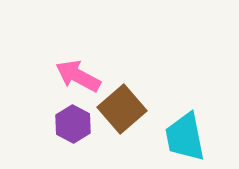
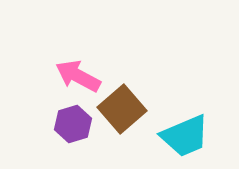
purple hexagon: rotated 15 degrees clockwise
cyan trapezoid: moved 1 px up; rotated 102 degrees counterclockwise
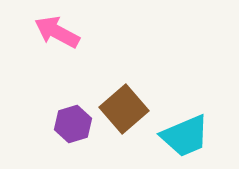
pink arrow: moved 21 px left, 44 px up
brown square: moved 2 px right
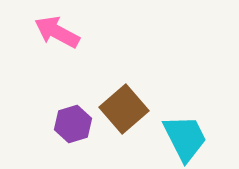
cyan trapezoid: moved 2 px down; rotated 94 degrees counterclockwise
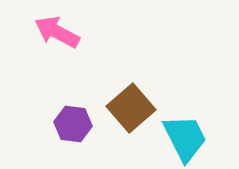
brown square: moved 7 px right, 1 px up
purple hexagon: rotated 24 degrees clockwise
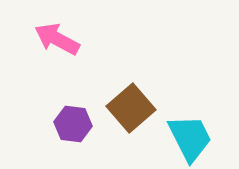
pink arrow: moved 7 px down
cyan trapezoid: moved 5 px right
